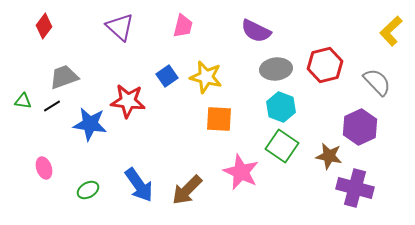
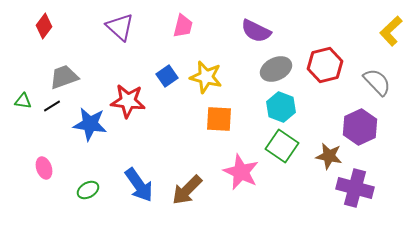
gray ellipse: rotated 20 degrees counterclockwise
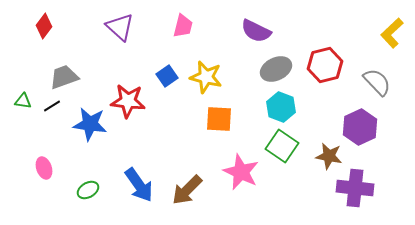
yellow L-shape: moved 1 px right, 2 px down
purple cross: rotated 9 degrees counterclockwise
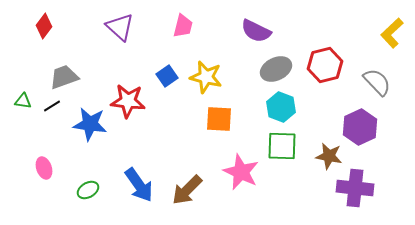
green square: rotated 32 degrees counterclockwise
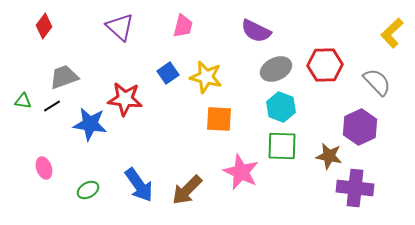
red hexagon: rotated 12 degrees clockwise
blue square: moved 1 px right, 3 px up
red star: moved 3 px left, 2 px up
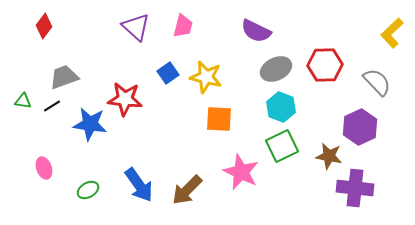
purple triangle: moved 16 px right
green square: rotated 28 degrees counterclockwise
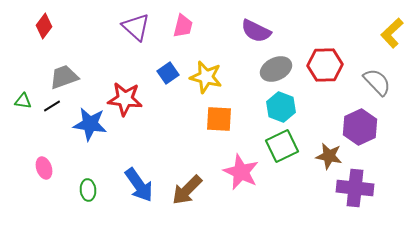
green ellipse: rotated 65 degrees counterclockwise
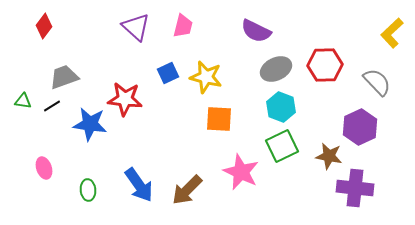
blue square: rotated 10 degrees clockwise
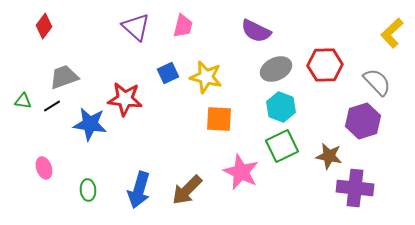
purple hexagon: moved 3 px right, 6 px up; rotated 8 degrees clockwise
blue arrow: moved 5 px down; rotated 51 degrees clockwise
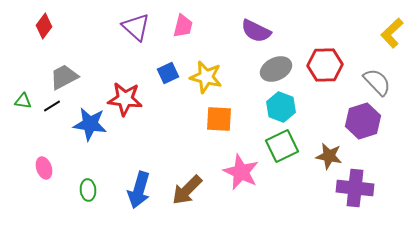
gray trapezoid: rotated 8 degrees counterclockwise
